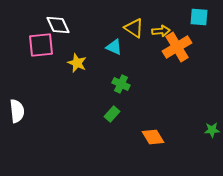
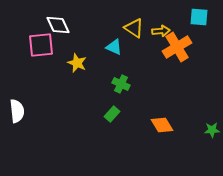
orange diamond: moved 9 px right, 12 px up
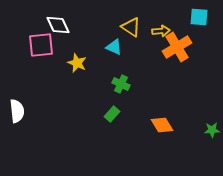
yellow triangle: moved 3 px left, 1 px up
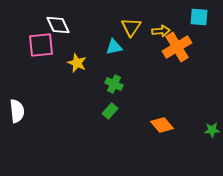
yellow triangle: rotated 30 degrees clockwise
cyan triangle: rotated 36 degrees counterclockwise
green cross: moved 7 px left
green rectangle: moved 2 px left, 3 px up
orange diamond: rotated 10 degrees counterclockwise
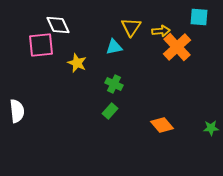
orange cross: rotated 12 degrees counterclockwise
green star: moved 1 px left, 2 px up
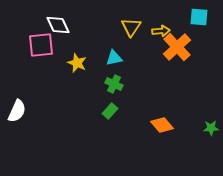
cyan triangle: moved 11 px down
white semicircle: rotated 30 degrees clockwise
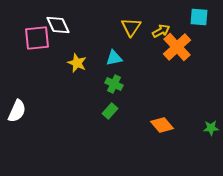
yellow arrow: rotated 24 degrees counterclockwise
pink square: moved 4 px left, 7 px up
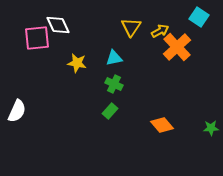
cyan square: rotated 30 degrees clockwise
yellow arrow: moved 1 px left
yellow star: rotated 12 degrees counterclockwise
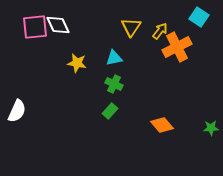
yellow arrow: rotated 24 degrees counterclockwise
pink square: moved 2 px left, 11 px up
orange cross: rotated 16 degrees clockwise
